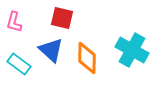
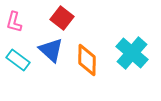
red square: rotated 25 degrees clockwise
cyan cross: moved 3 px down; rotated 12 degrees clockwise
orange diamond: moved 2 px down
cyan rectangle: moved 1 px left, 4 px up
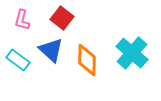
pink L-shape: moved 8 px right, 2 px up
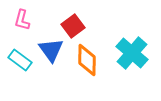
red square: moved 11 px right, 8 px down; rotated 15 degrees clockwise
blue triangle: rotated 12 degrees clockwise
cyan rectangle: moved 2 px right
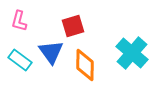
pink L-shape: moved 3 px left, 1 px down
red square: rotated 20 degrees clockwise
blue triangle: moved 2 px down
orange diamond: moved 2 px left, 5 px down
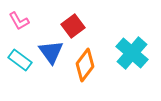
pink L-shape: rotated 45 degrees counterclockwise
red square: rotated 20 degrees counterclockwise
orange diamond: rotated 36 degrees clockwise
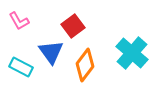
cyan rectangle: moved 1 px right, 7 px down; rotated 10 degrees counterclockwise
